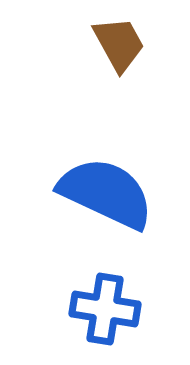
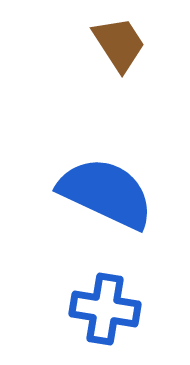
brown trapezoid: rotated 4 degrees counterclockwise
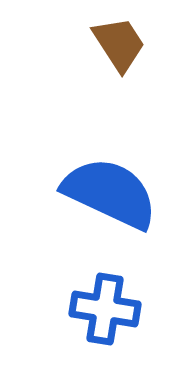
blue semicircle: moved 4 px right
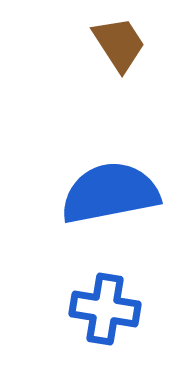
blue semicircle: rotated 36 degrees counterclockwise
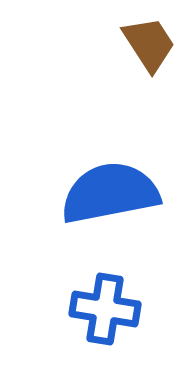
brown trapezoid: moved 30 px right
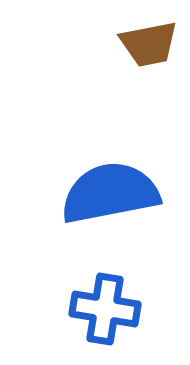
brown trapezoid: rotated 112 degrees clockwise
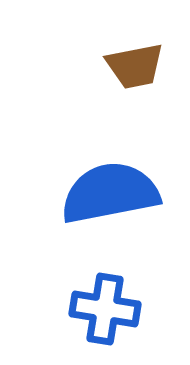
brown trapezoid: moved 14 px left, 22 px down
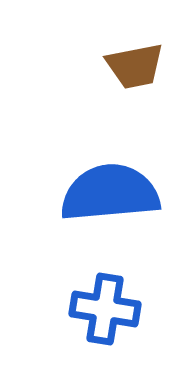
blue semicircle: rotated 6 degrees clockwise
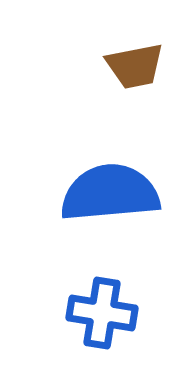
blue cross: moved 3 px left, 4 px down
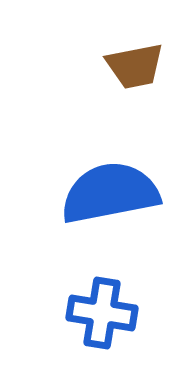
blue semicircle: rotated 6 degrees counterclockwise
